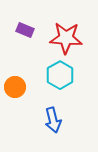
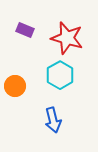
red star: moved 1 px right; rotated 12 degrees clockwise
orange circle: moved 1 px up
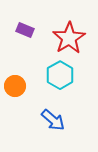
red star: moved 2 px right; rotated 24 degrees clockwise
blue arrow: rotated 35 degrees counterclockwise
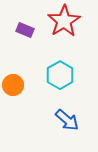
red star: moved 5 px left, 17 px up
orange circle: moved 2 px left, 1 px up
blue arrow: moved 14 px right
